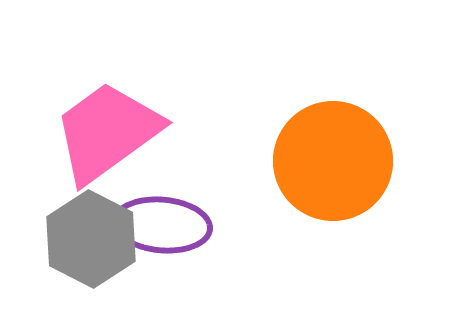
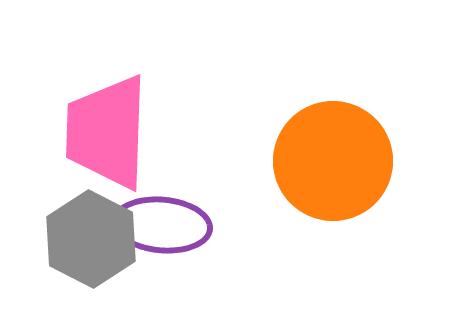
pink trapezoid: rotated 52 degrees counterclockwise
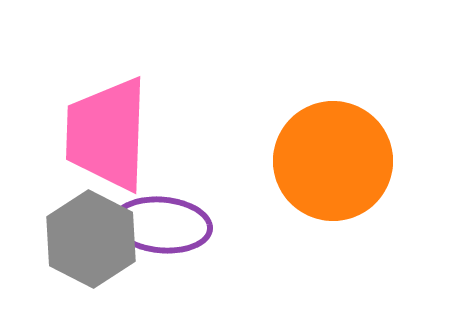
pink trapezoid: moved 2 px down
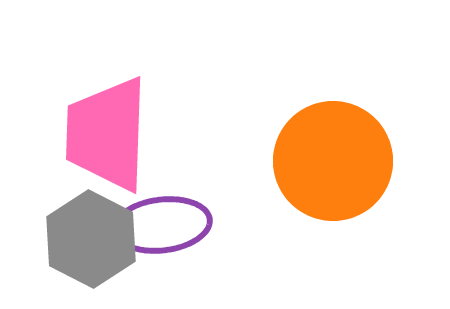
purple ellipse: rotated 12 degrees counterclockwise
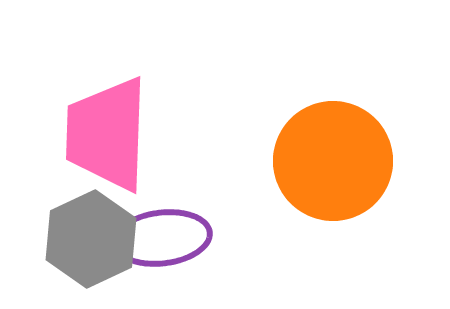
purple ellipse: moved 13 px down
gray hexagon: rotated 8 degrees clockwise
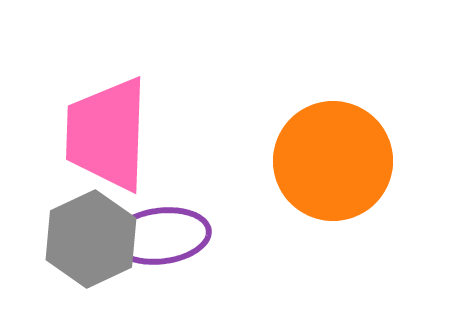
purple ellipse: moved 1 px left, 2 px up
